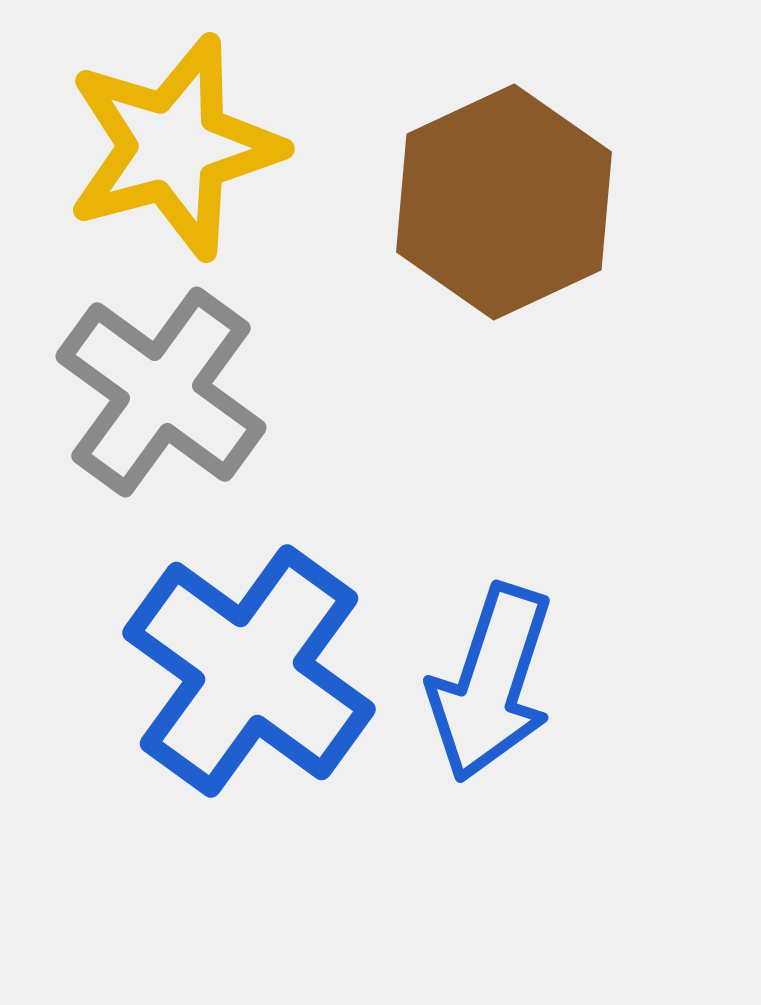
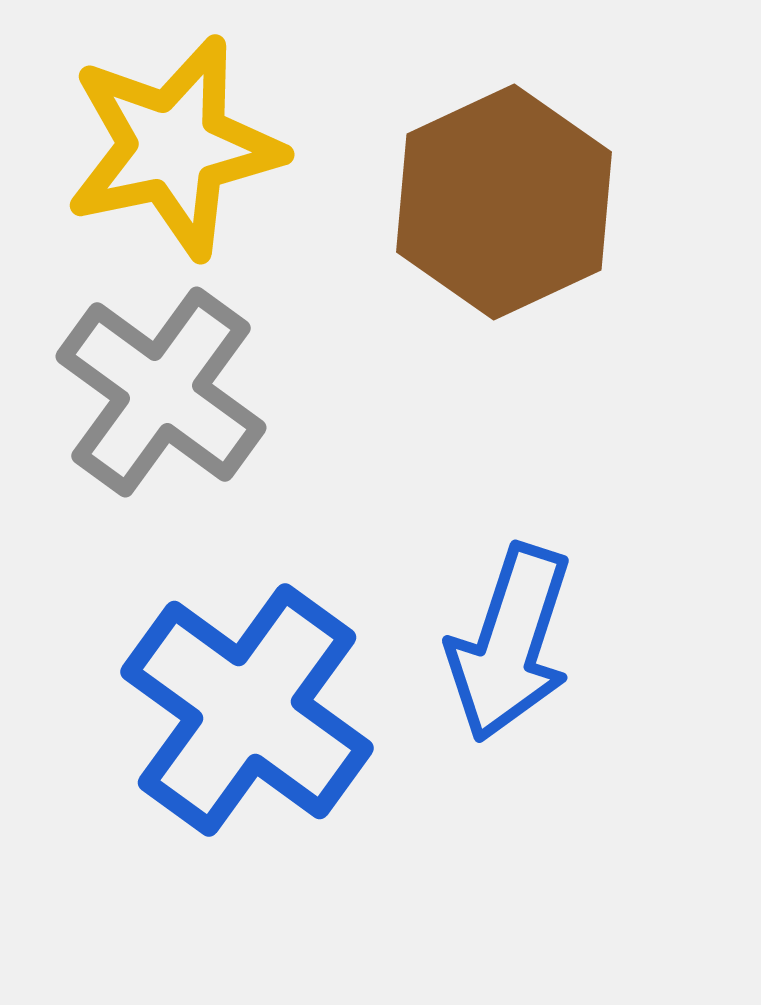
yellow star: rotated 3 degrees clockwise
blue cross: moved 2 px left, 39 px down
blue arrow: moved 19 px right, 40 px up
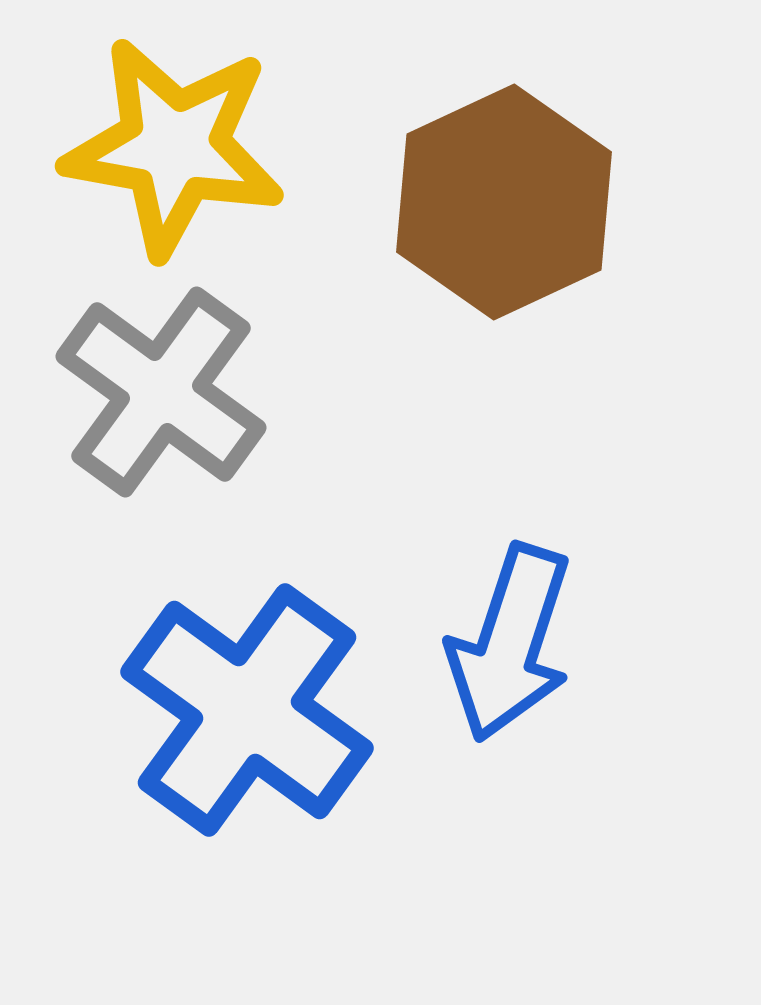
yellow star: rotated 22 degrees clockwise
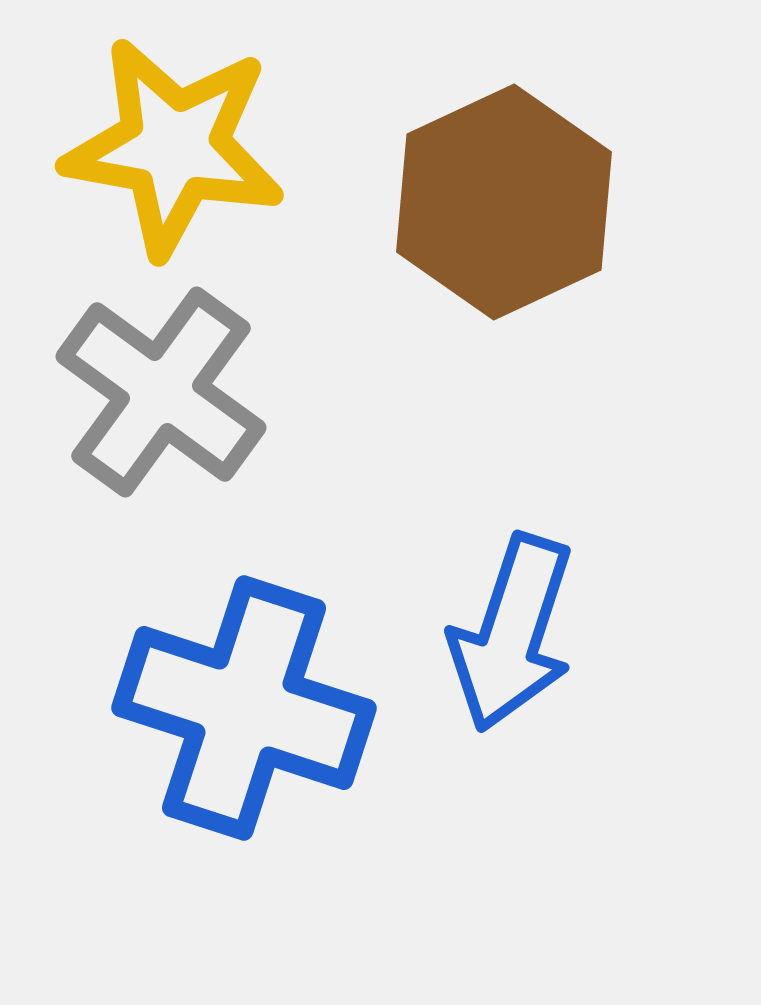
blue arrow: moved 2 px right, 10 px up
blue cross: moved 3 px left, 2 px up; rotated 18 degrees counterclockwise
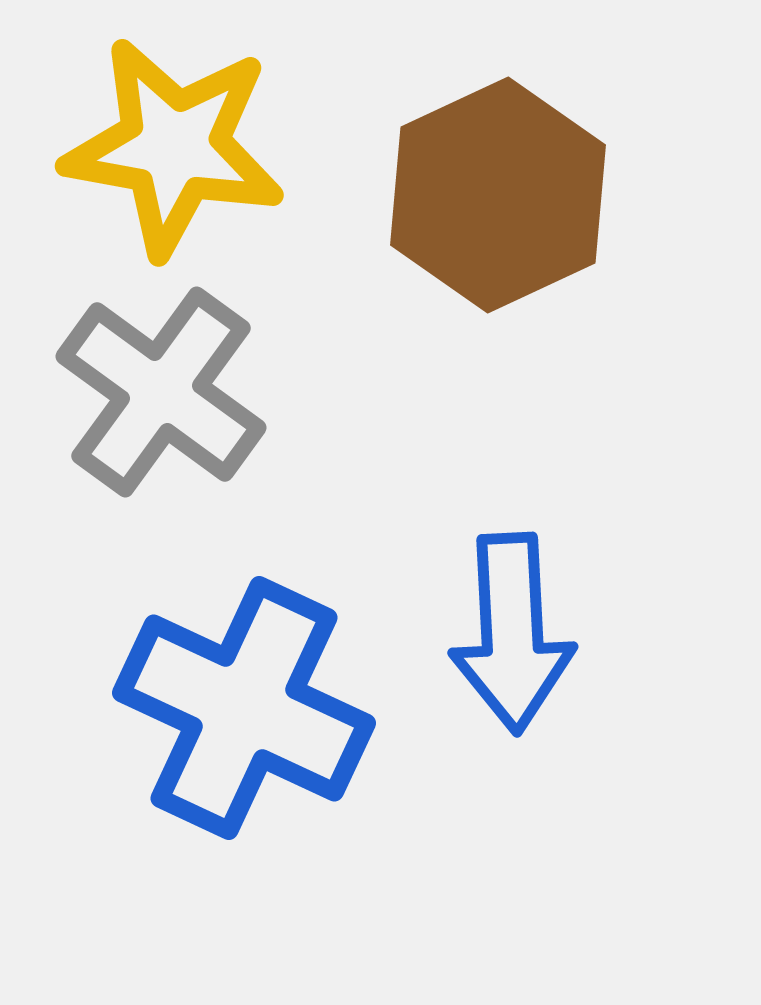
brown hexagon: moved 6 px left, 7 px up
blue arrow: rotated 21 degrees counterclockwise
blue cross: rotated 7 degrees clockwise
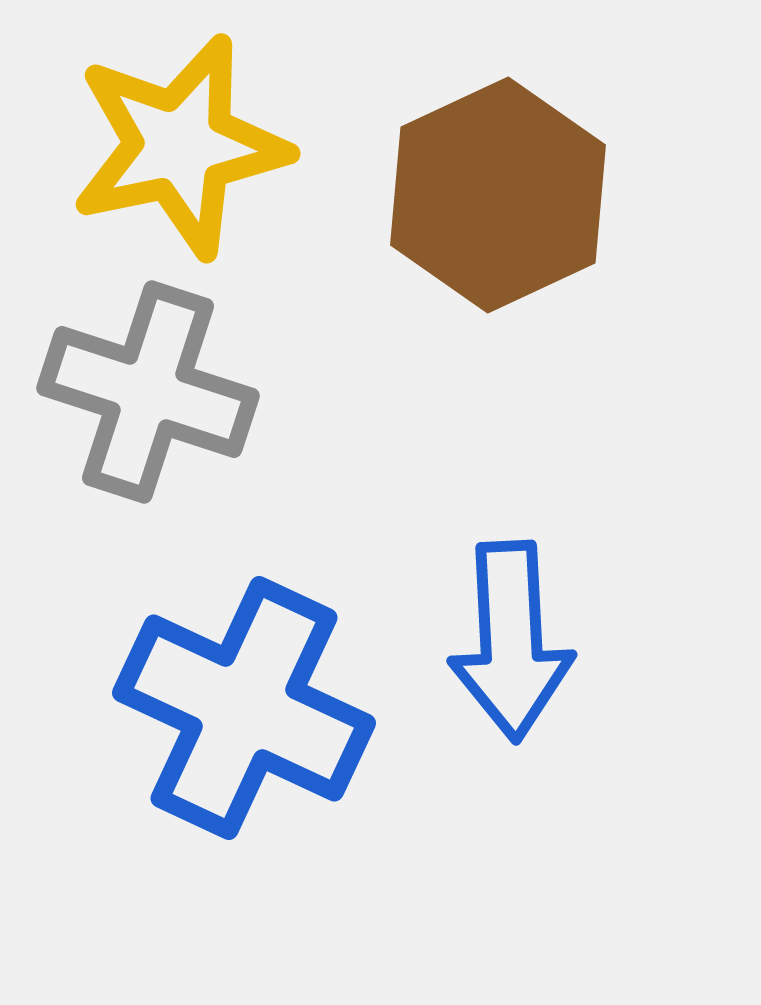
yellow star: moved 6 px right, 1 px up; rotated 22 degrees counterclockwise
gray cross: moved 13 px left; rotated 18 degrees counterclockwise
blue arrow: moved 1 px left, 8 px down
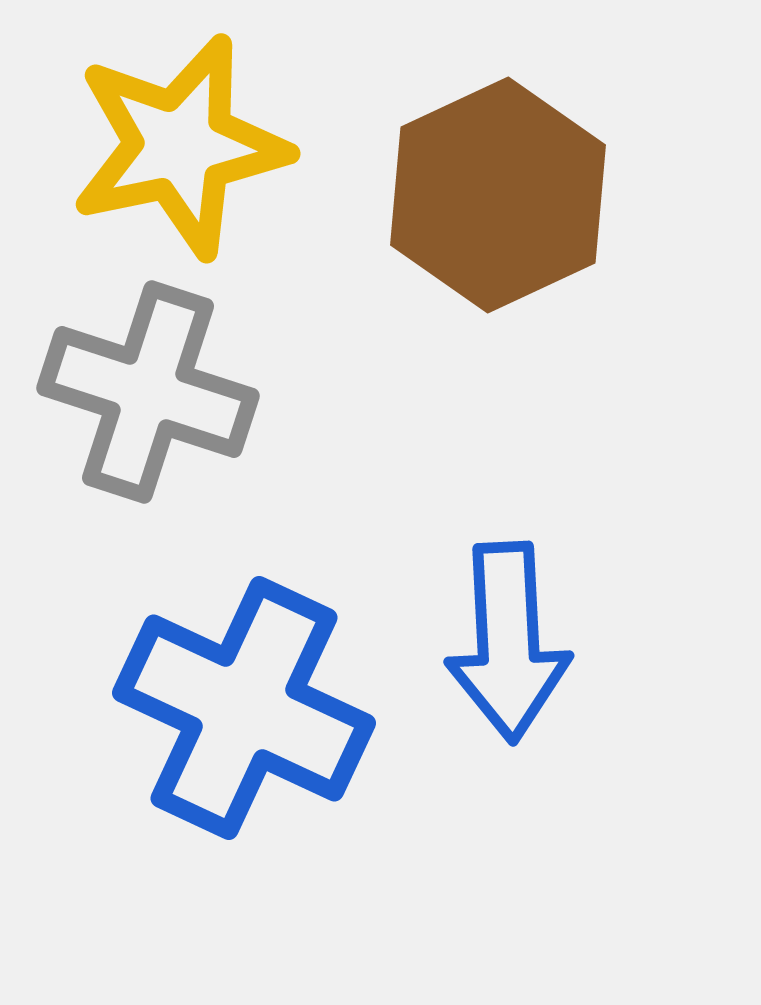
blue arrow: moved 3 px left, 1 px down
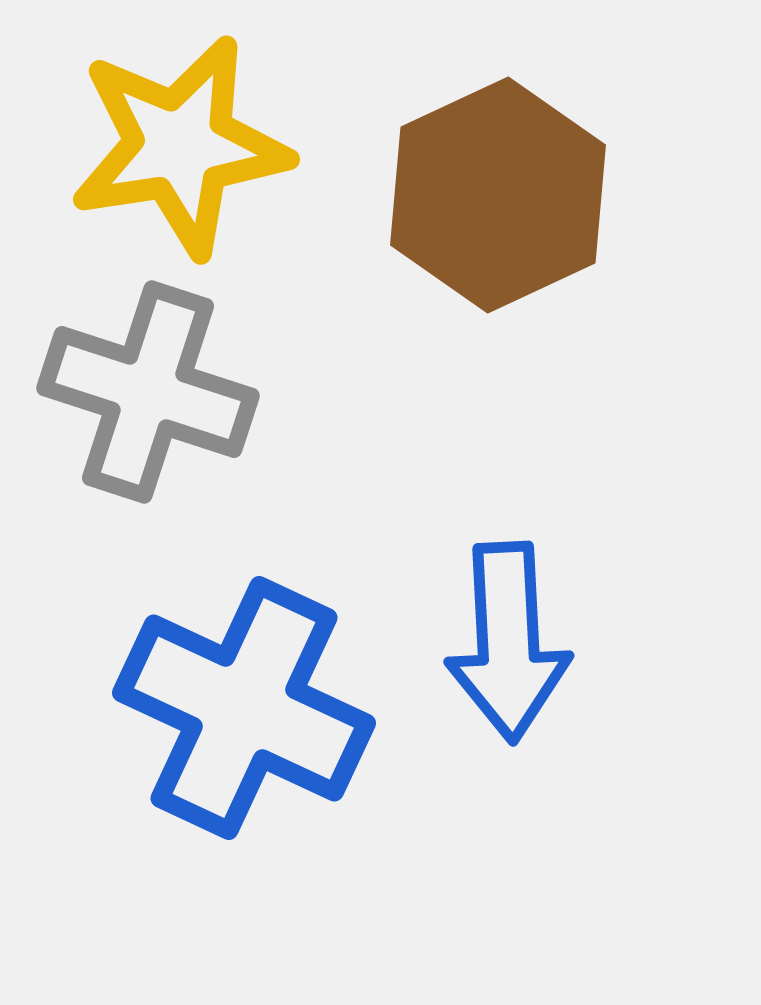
yellow star: rotated 3 degrees clockwise
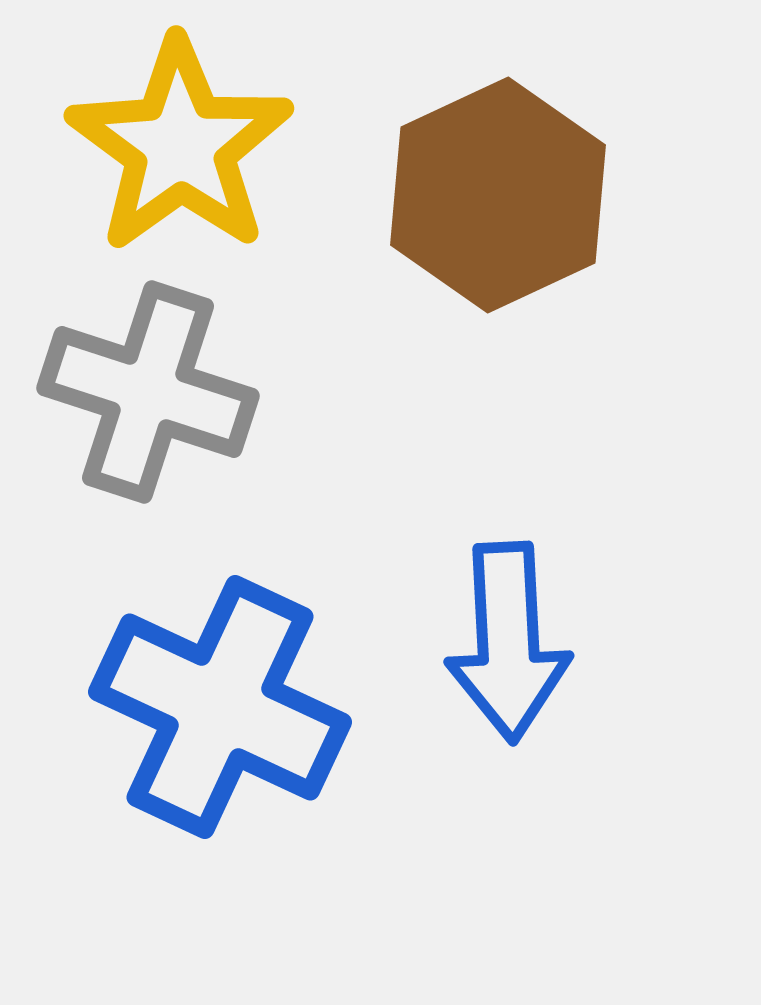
yellow star: rotated 27 degrees counterclockwise
blue cross: moved 24 px left, 1 px up
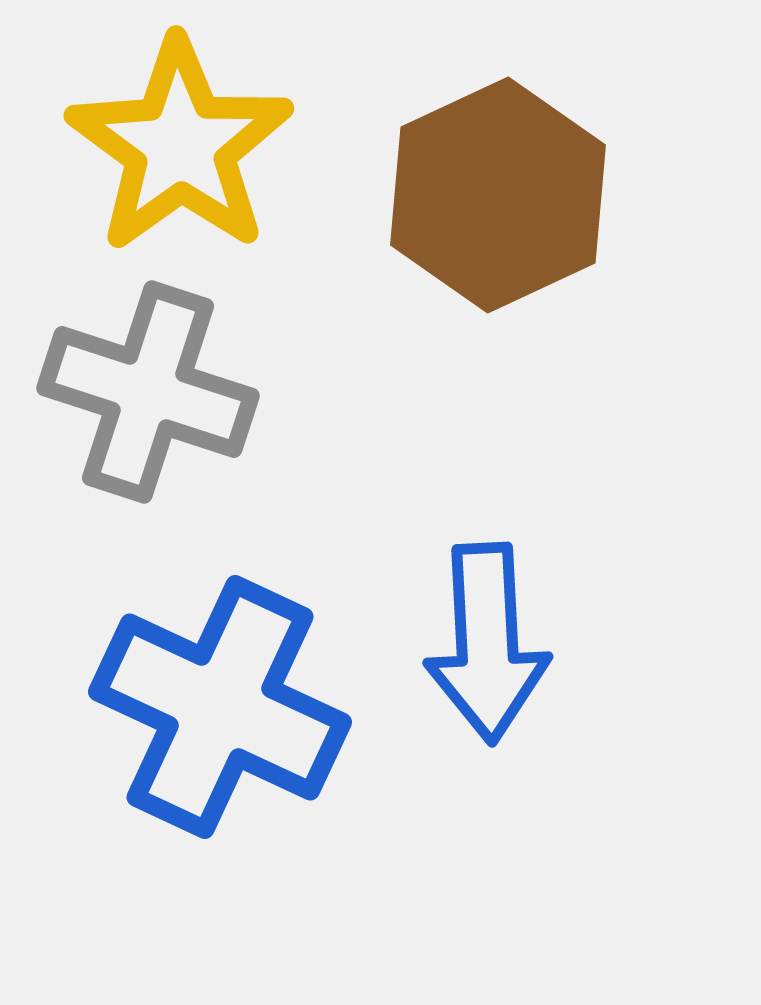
blue arrow: moved 21 px left, 1 px down
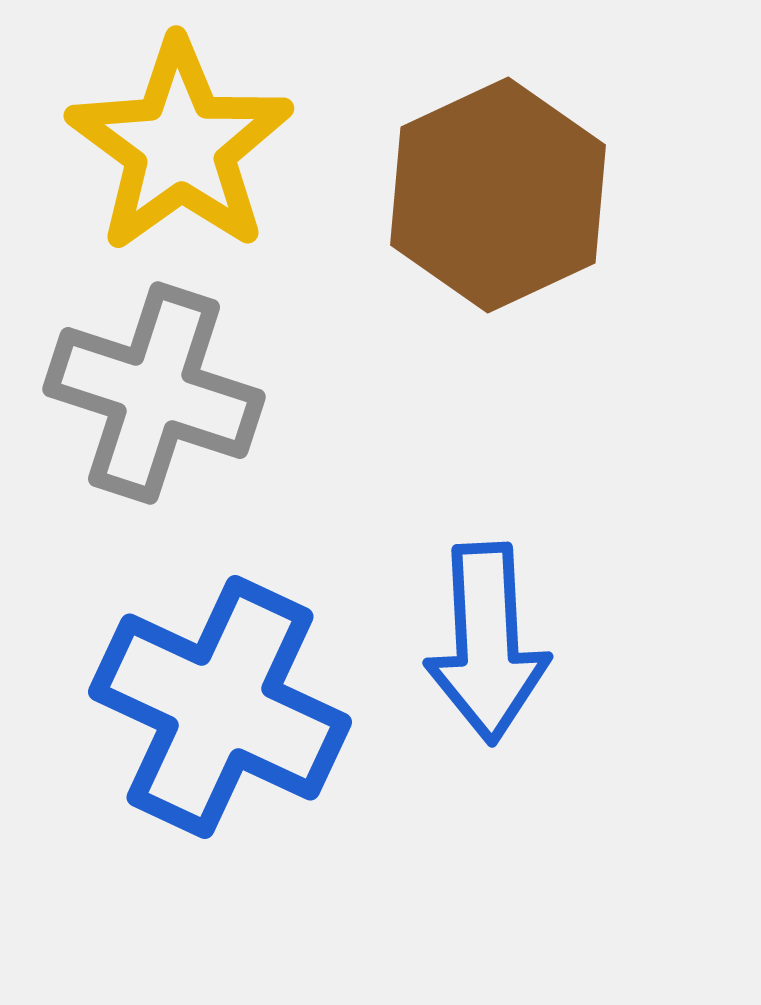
gray cross: moved 6 px right, 1 px down
